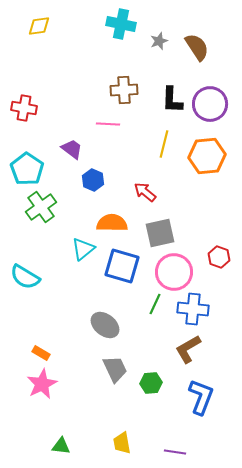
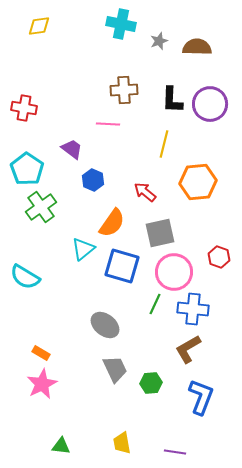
brown semicircle: rotated 56 degrees counterclockwise
orange hexagon: moved 9 px left, 26 px down
orange semicircle: rotated 124 degrees clockwise
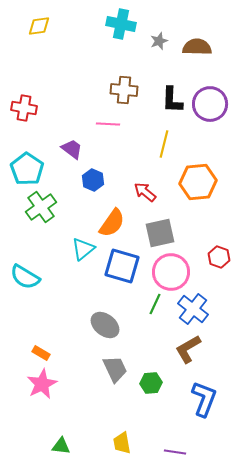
brown cross: rotated 8 degrees clockwise
pink circle: moved 3 px left
blue cross: rotated 32 degrees clockwise
blue L-shape: moved 3 px right, 2 px down
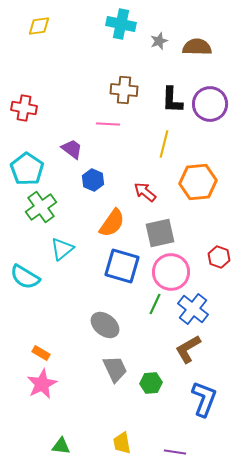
cyan triangle: moved 21 px left
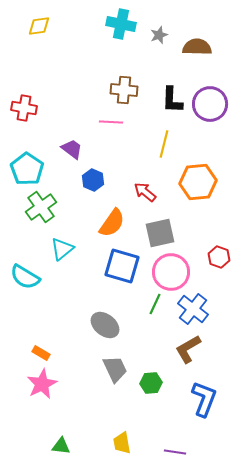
gray star: moved 6 px up
pink line: moved 3 px right, 2 px up
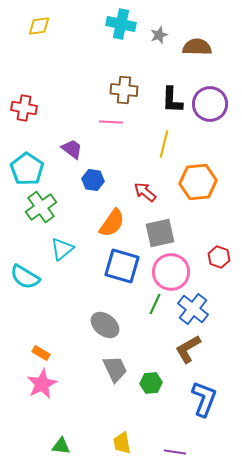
blue hexagon: rotated 15 degrees counterclockwise
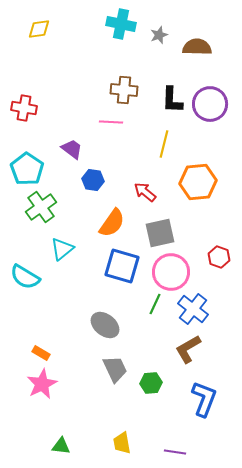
yellow diamond: moved 3 px down
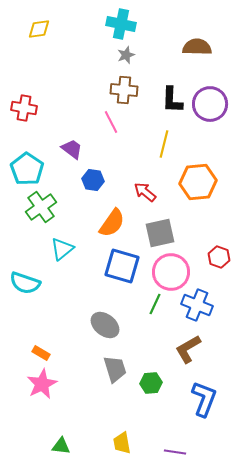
gray star: moved 33 px left, 20 px down
pink line: rotated 60 degrees clockwise
cyan semicircle: moved 6 px down; rotated 12 degrees counterclockwise
blue cross: moved 4 px right, 4 px up; rotated 16 degrees counterclockwise
gray trapezoid: rotated 8 degrees clockwise
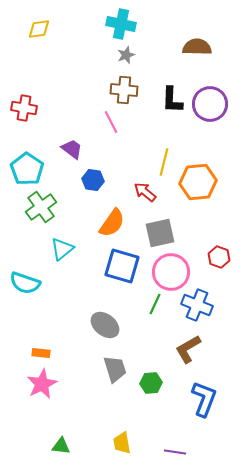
yellow line: moved 18 px down
orange rectangle: rotated 24 degrees counterclockwise
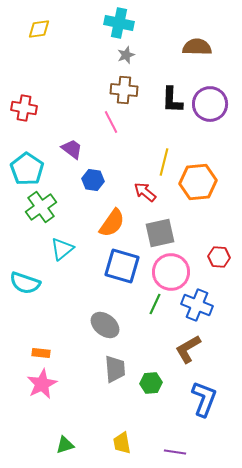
cyan cross: moved 2 px left, 1 px up
red hexagon: rotated 15 degrees counterclockwise
gray trapezoid: rotated 12 degrees clockwise
green triangle: moved 4 px right, 1 px up; rotated 24 degrees counterclockwise
